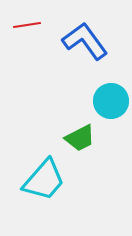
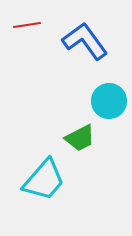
cyan circle: moved 2 px left
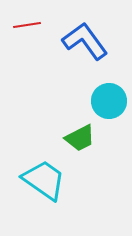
cyan trapezoid: rotated 96 degrees counterclockwise
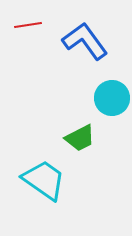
red line: moved 1 px right
cyan circle: moved 3 px right, 3 px up
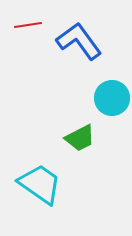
blue L-shape: moved 6 px left
cyan trapezoid: moved 4 px left, 4 px down
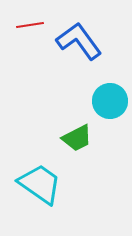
red line: moved 2 px right
cyan circle: moved 2 px left, 3 px down
green trapezoid: moved 3 px left
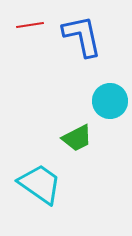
blue L-shape: moved 3 px right, 5 px up; rotated 24 degrees clockwise
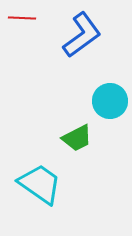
red line: moved 8 px left, 7 px up; rotated 12 degrees clockwise
blue L-shape: moved 1 px up; rotated 66 degrees clockwise
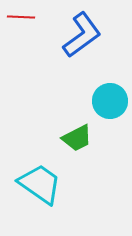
red line: moved 1 px left, 1 px up
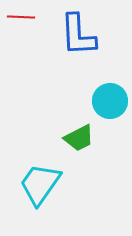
blue L-shape: moved 4 px left; rotated 123 degrees clockwise
green trapezoid: moved 2 px right
cyan trapezoid: rotated 90 degrees counterclockwise
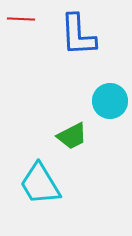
red line: moved 2 px down
green trapezoid: moved 7 px left, 2 px up
cyan trapezoid: rotated 66 degrees counterclockwise
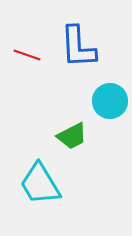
red line: moved 6 px right, 36 px down; rotated 16 degrees clockwise
blue L-shape: moved 12 px down
